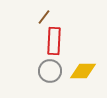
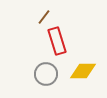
red rectangle: moved 3 px right; rotated 20 degrees counterclockwise
gray circle: moved 4 px left, 3 px down
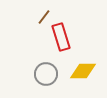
red rectangle: moved 4 px right, 4 px up
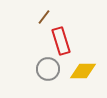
red rectangle: moved 4 px down
gray circle: moved 2 px right, 5 px up
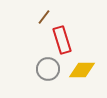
red rectangle: moved 1 px right, 1 px up
yellow diamond: moved 1 px left, 1 px up
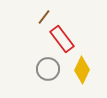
red rectangle: moved 1 px up; rotated 20 degrees counterclockwise
yellow diamond: rotated 64 degrees counterclockwise
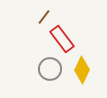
gray circle: moved 2 px right
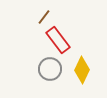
red rectangle: moved 4 px left, 1 px down
